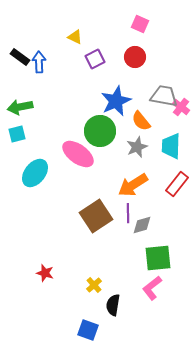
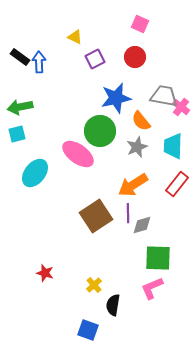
blue star: moved 3 px up; rotated 12 degrees clockwise
cyan trapezoid: moved 2 px right
green square: rotated 8 degrees clockwise
pink L-shape: rotated 15 degrees clockwise
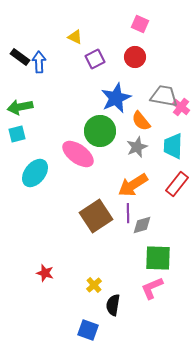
blue star: rotated 12 degrees counterclockwise
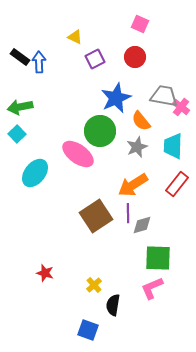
cyan square: rotated 30 degrees counterclockwise
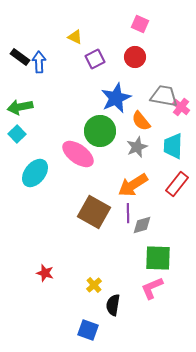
brown square: moved 2 px left, 4 px up; rotated 28 degrees counterclockwise
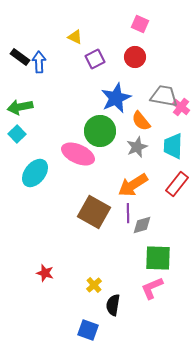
pink ellipse: rotated 12 degrees counterclockwise
